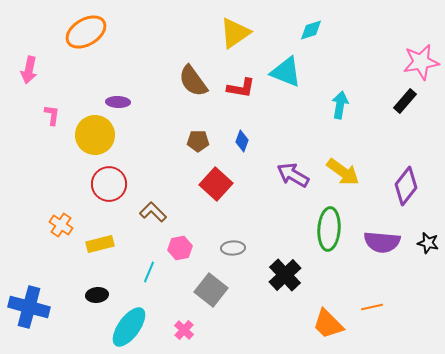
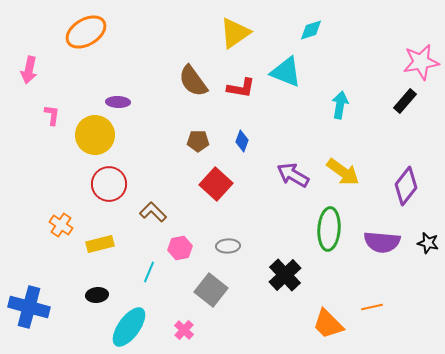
gray ellipse: moved 5 px left, 2 px up
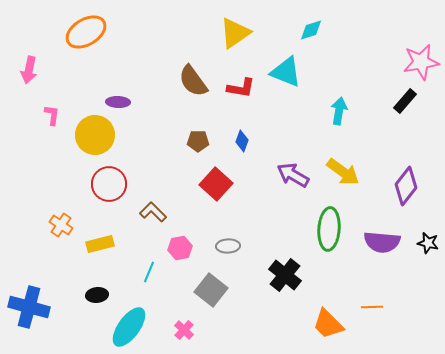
cyan arrow: moved 1 px left, 6 px down
black cross: rotated 8 degrees counterclockwise
orange line: rotated 10 degrees clockwise
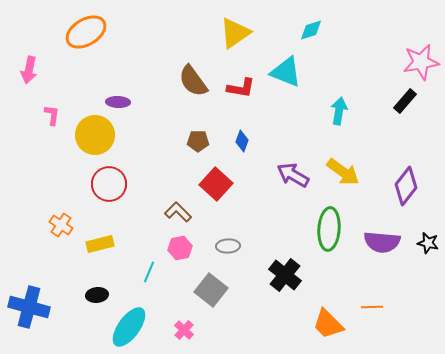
brown L-shape: moved 25 px right
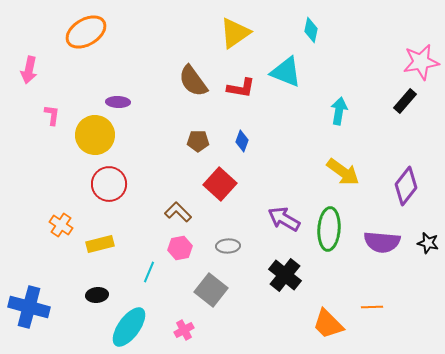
cyan diamond: rotated 60 degrees counterclockwise
purple arrow: moved 9 px left, 44 px down
red square: moved 4 px right
pink cross: rotated 18 degrees clockwise
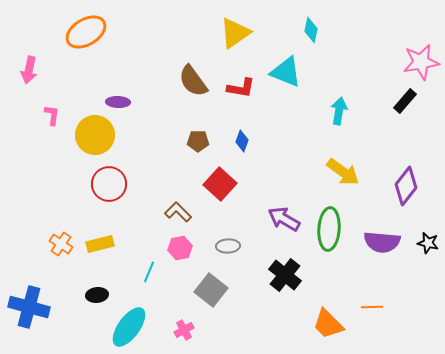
orange cross: moved 19 px down
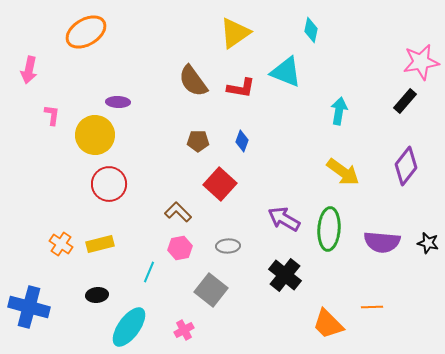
purple diamond: moved 20 px up
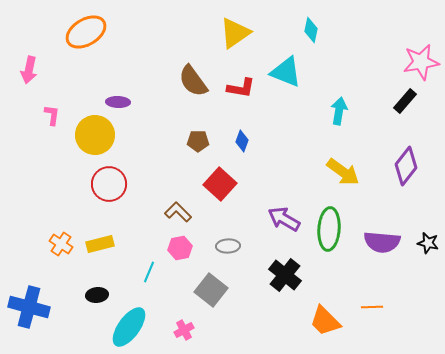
orange trapezoid: moved 3 px left, 3 px up
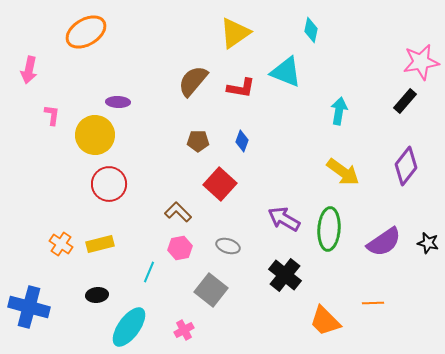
brown semicircle: rotated 76 degrees clockwise
purple semicircle: moved 2 px right; rotated 39 degrees counterclockwise
gray ellipse: rotated 20 degrees clockwise
orange line: moved 1 px right, 4 px up
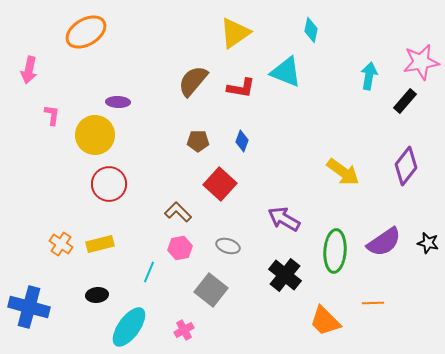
cyan arrow: moved 30 px right, 35 px up
green ellipse: moved 6 px right, 22 px down
